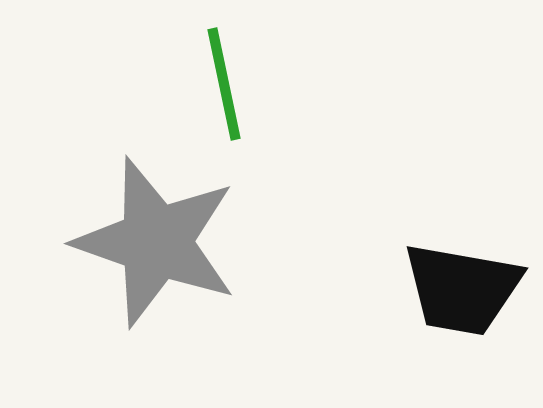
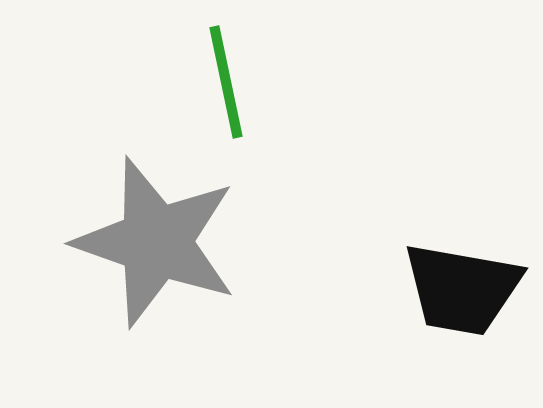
green line: moved 2 px right, 2 px up
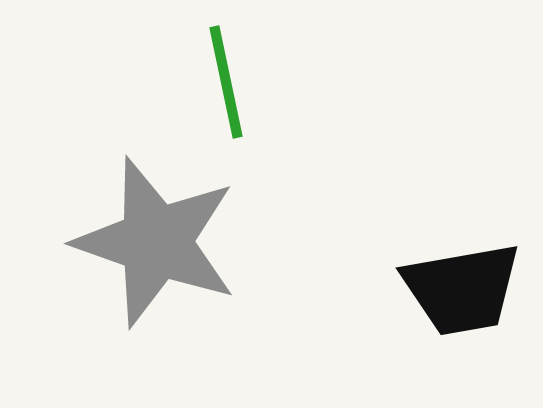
black trapezoid: rotated 20 degrees counterclockwise
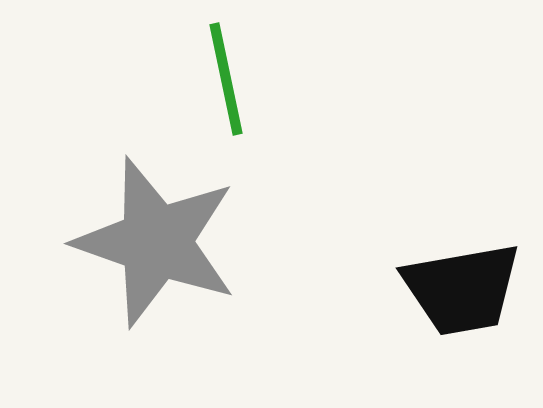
green line: moved 3 px up
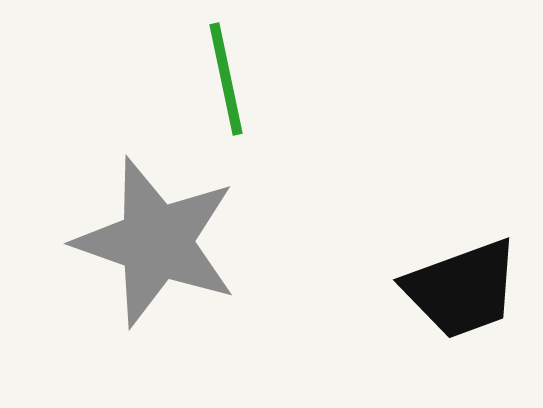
black trapezoid: rotated 10 degrees counterclockwise
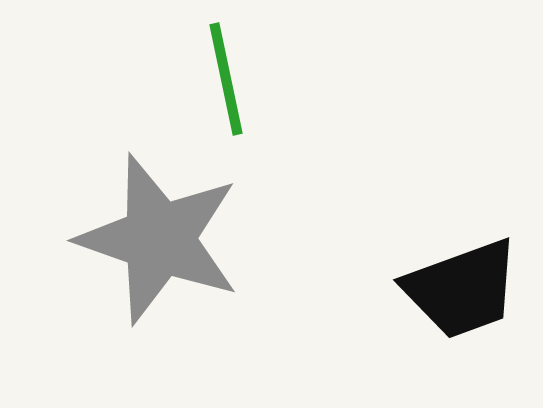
gray star: moved 3 px right, 3 px up
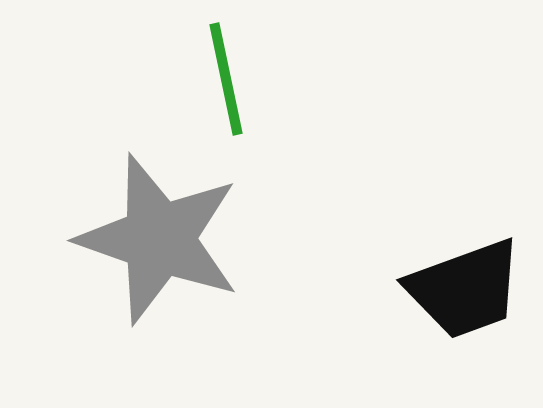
black trapezoid: moved 3 px right
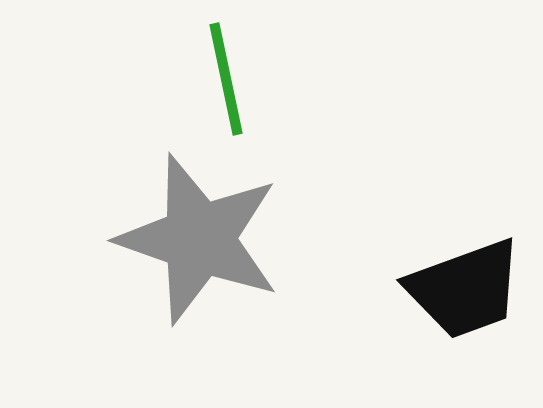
gray star: moved 40 px right
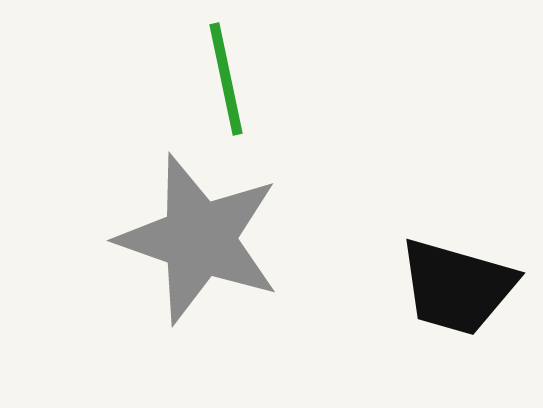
black trapezoid: moved 8 px left, 2 px up; rotated 36 degrees clockwise
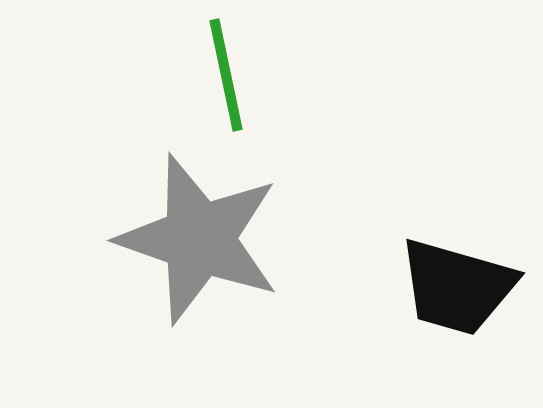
green line: moved 4 px up
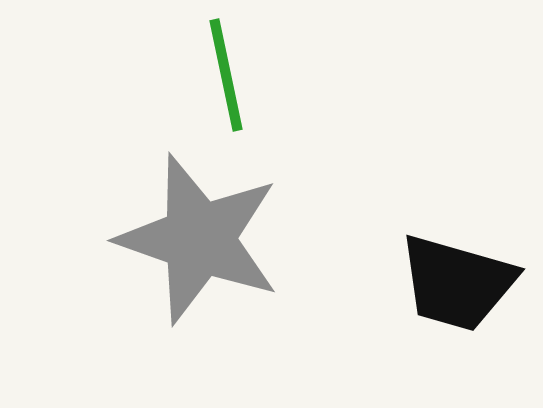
black trapezoid: moved 4 px up
